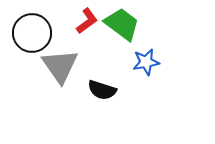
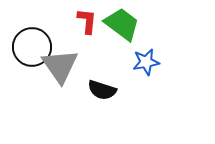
red L-shape: rotated 48 degrees counterclockwise
black circle: moved 14 px down
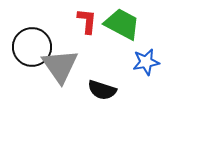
green trapezoid: rotated 9 degrees counterclockwise
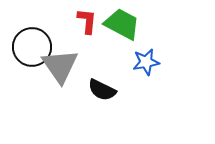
black semicircle: rotated 8 degrees clockwise
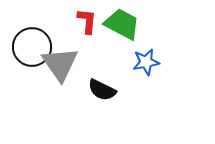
gray triangle: moved 2 px up
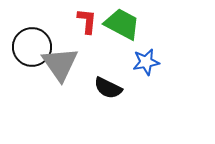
black semicircle: moved 6 px right, 2 px up
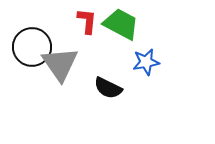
green trapezoid: moved 1 px left
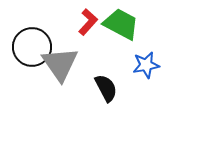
red L-shape: moved 1 px right, 1 px down; rotated 36 degrees clockwise
blue star: moved 3 px down
black semicircle: moved 2 px left; rotated 144 degrees counterclockwise
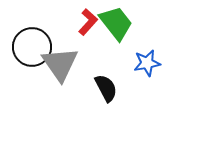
green trapezoid: moved 5 px left, 1 px up; rotated 24 degrees clockwise
blue star: moved 1 px right, 2 px up
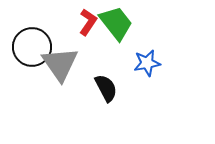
red L-shape: rotated 8 degrees counterclockwise
